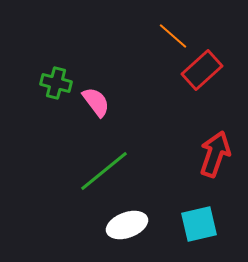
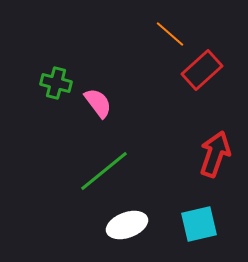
orange line: moved 3 px left, 2 px up
pink semicircle: moved 2 px right, 1 px down
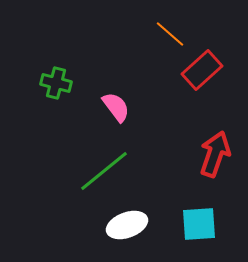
pink semicircle: moved 18 px right, 4 px down
cyan square: rotated 9 degrees clockwise
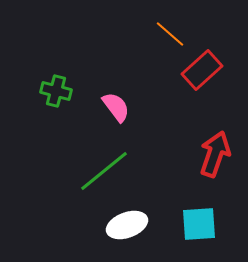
green cross: moved 8 px down
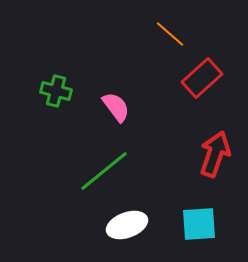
red rectangle: moved 8 px down
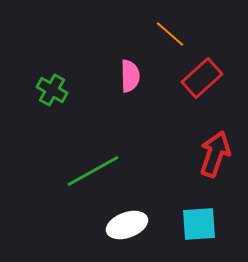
green cross: moved 4 px left, 1 px up; rotated 16 degrees clockwise
pink semicircle: moved 14 px right, 31 px up; rotated 36 degrees clockwise
green line: moved 11 px left; rotated 10 degrees clockwise
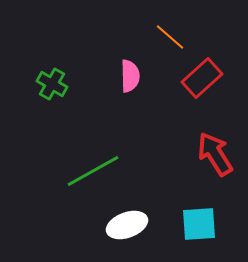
orange line: moved 3 px down
green cross: moved 6 px up
red arrow: rotated 51 degrees counterclockwise
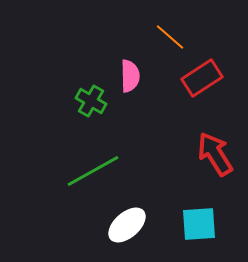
red rectangle: rotated 9 degrees clockwise
green cross: moved 39 px right, 17 px down
white ellipse: rotated 21 degrees counterclockwise
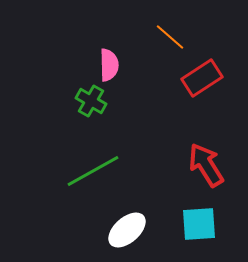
pink semicircle: moved 21 px left, 11 px up
red arrow: moved 9 px left, 11 px down
white ellipse: moved 5 px down
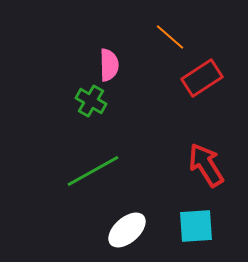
cyan square: moved 3 px left, 2 px down
